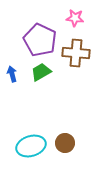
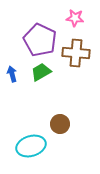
brown circle: moved 5 px left, 19 px up
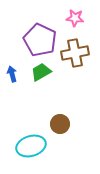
brown cross: moved 1 px left; rotated 16 degrees counterclockwise
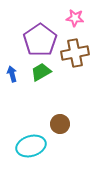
purple pentagon: rotated 12 degrees clockwise
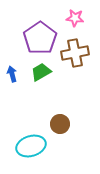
purple pentagon: moved 2 px up
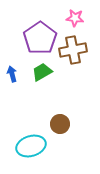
brown cross: moved 2 px left, 3 px up
green trapezoid: moved 1 px right
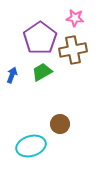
blue arrow: moved 1 px down; rotated 35 degrees clockwise
